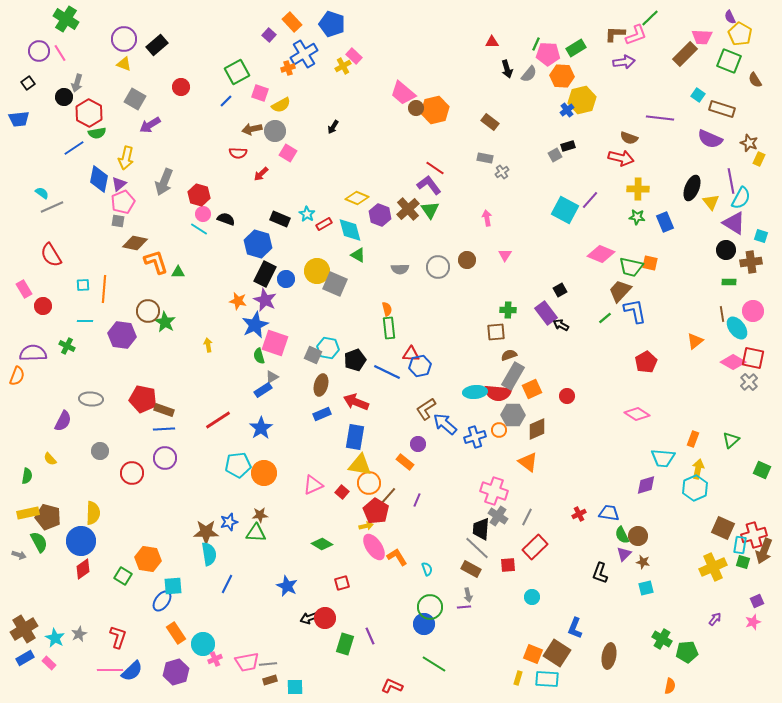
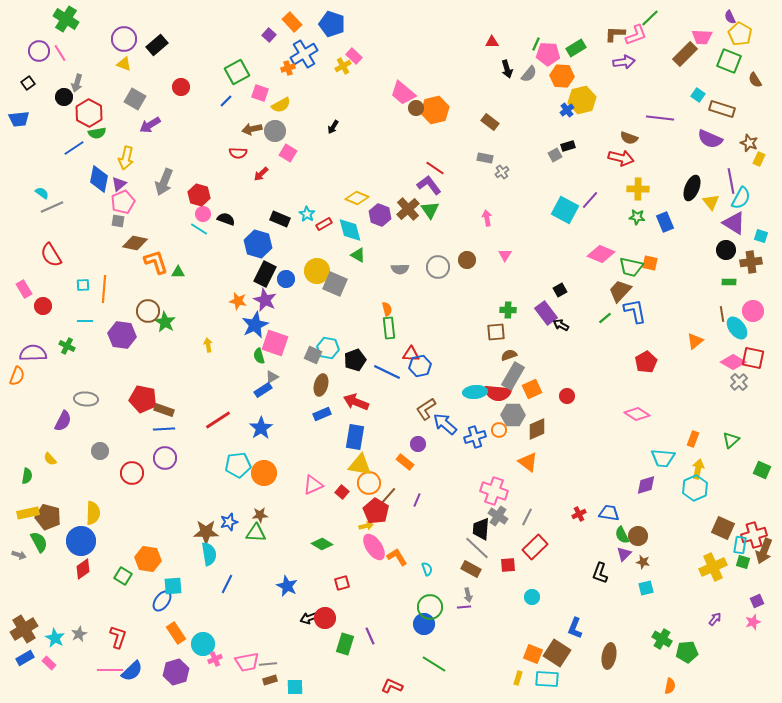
gray cross at (749, 382): moved 10 px left
gray ellipse at (91, 399): moved 5 px left
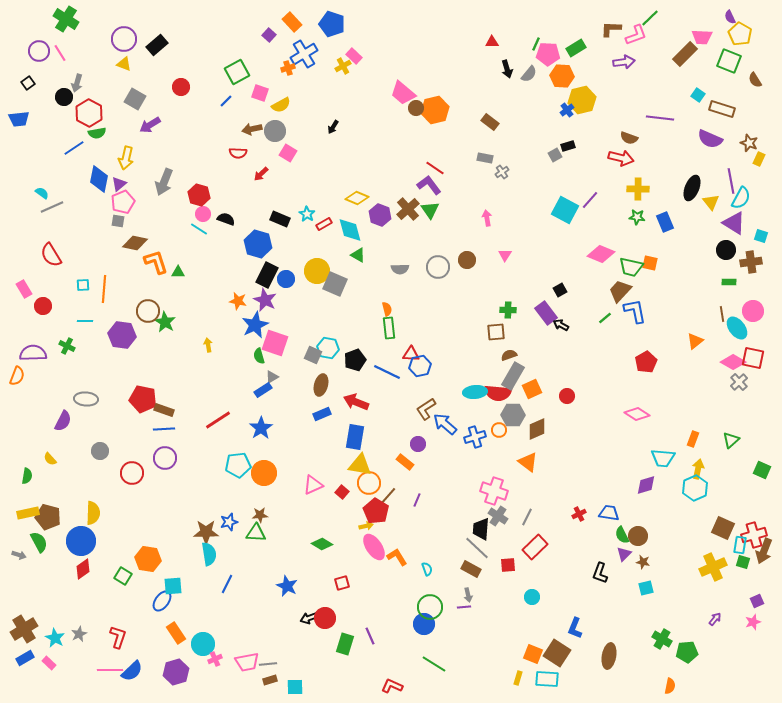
brown L-shape at (615, 34): moved 4 px left, 5 px up
black rectangle at (265, 274): moved 2 px right, 1 px down
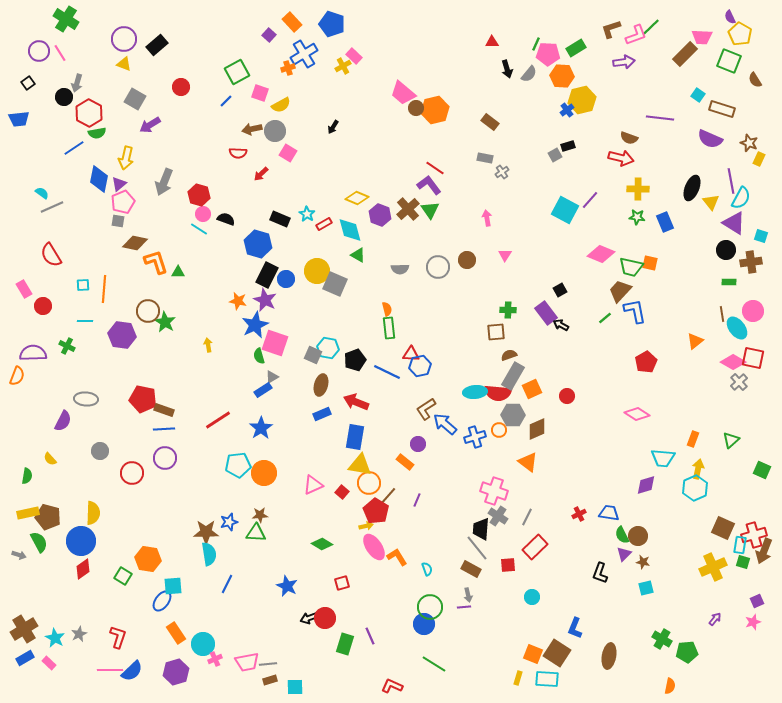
green line at (650, 18): moved 1 px right, 9 px down
brown L-shape at (611, 29): rotated 20 degrees counterclockwise
gray line at (477, 548): rotated 8 degrees clockwise
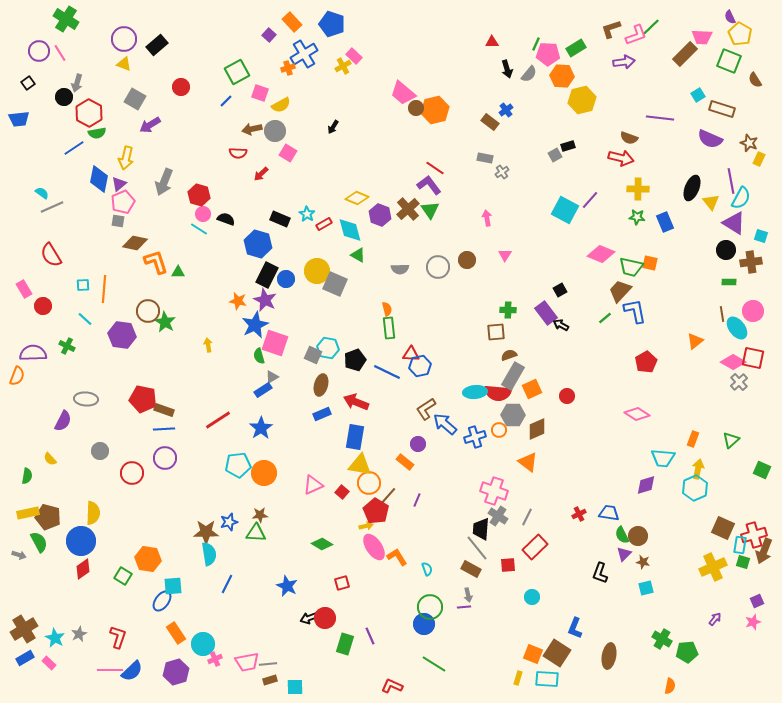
cyan square at (698, 95): rotated 24 degrees clockwise
blue cross at (567, 110): moved 61 px left
cyan line at (85, 321): moved 2 px up; rotated 42 degrees clockwise
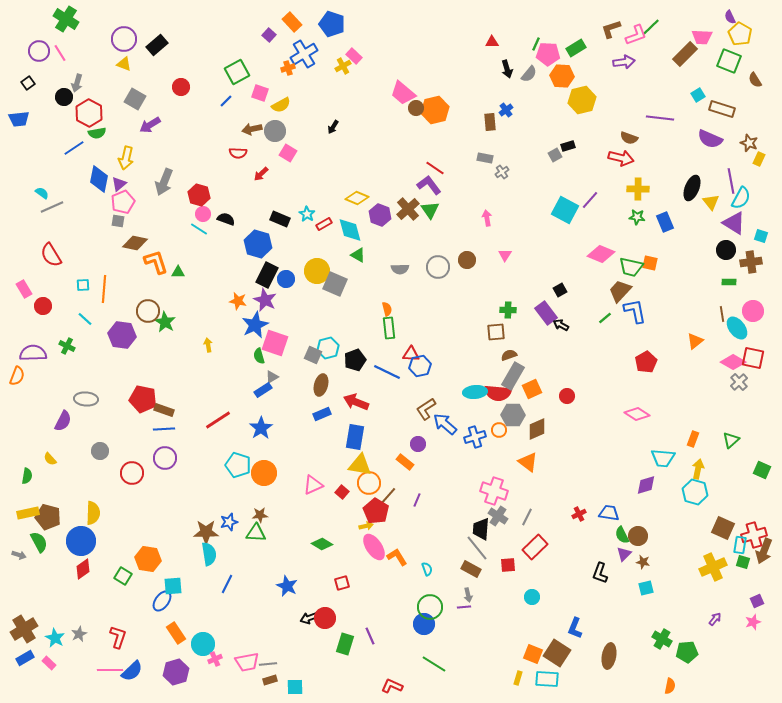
brown rectangle at (490, 122): rotated 48 degrees clockwise
cyan hexagon at (328, 348): rotated 25 degrees counterclockwise
cyan pentagon at (238, 465): rotated 25 degrees clockwise
cyan hexagon at (695, 488): moved 4 px down; rotated 20 degrees counterclockwise
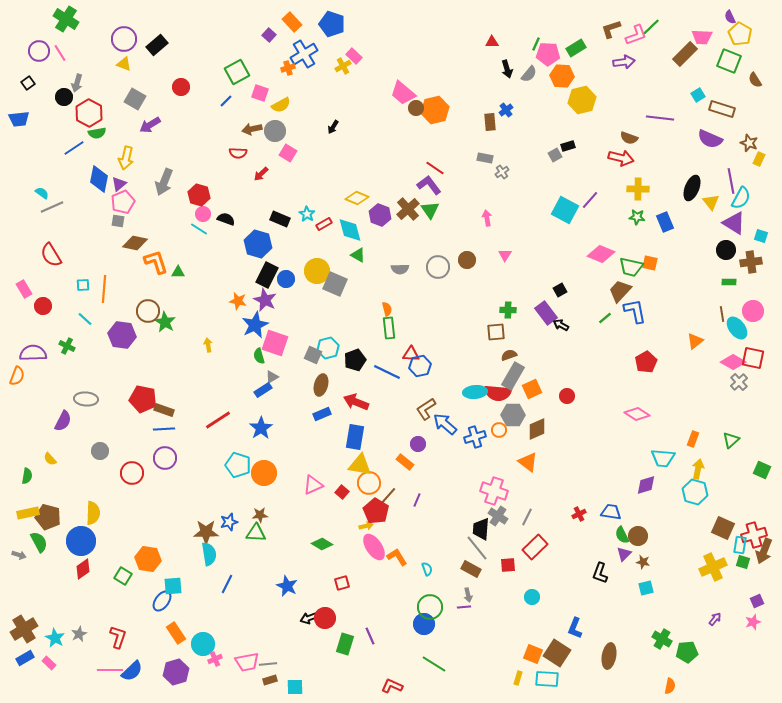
blue trapezoid at (609, 513): moved 2 px right, 1 px up
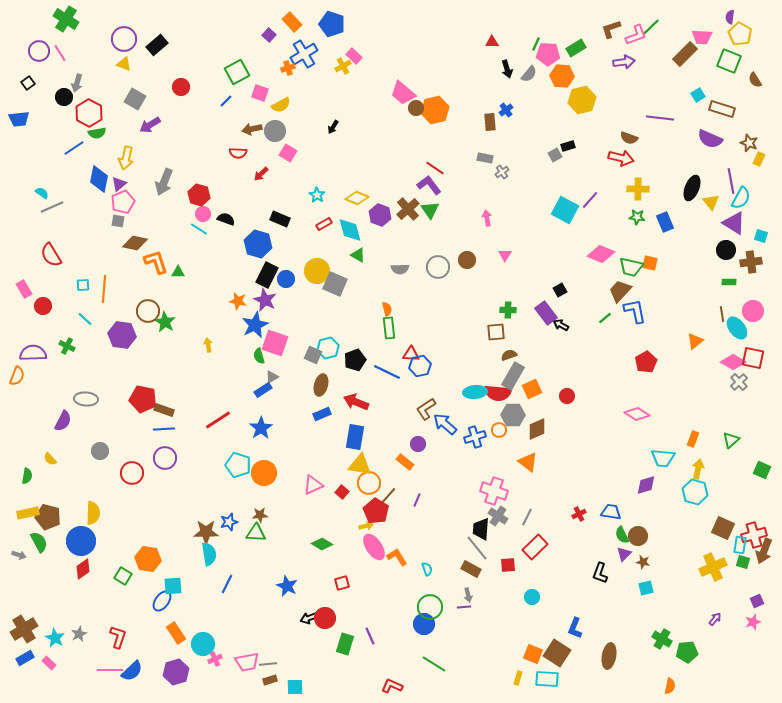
purple semicircle at (730, 17): rotated 32 degrees clockwise
cyan star at (307, 214): moved 10 px right, 19 px up
